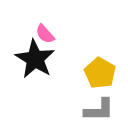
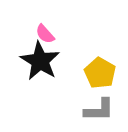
black star: moved 5 px right, 2 px down
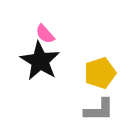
yellow pentagon: rotated 24 degrees clockwise
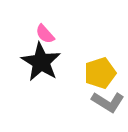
black star: moved 1 px right, 1 px down
gray L-shape: moved 9 px right, 8 px up; rotated 32 degrees clockwise
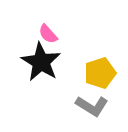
pink semicircle: moved 3 px right
gray L-shape: moved 16 px left, 4 px down
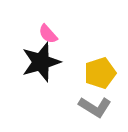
black star: rotated 24 degrees clockwise
gray L-shape: moved 3 px right, 1 px down
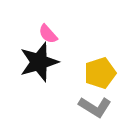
black star: moved 2 px left
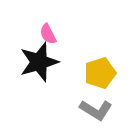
pink semicircle: rotated 15 degrees clockwise
gray L-shape: moved 1 px right, 3 px down
